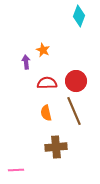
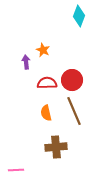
red circle: moved 4 px left, 1 px up
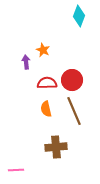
orange semicircle: moved 4 px up
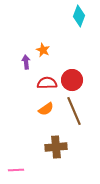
orange semicircle: rotated 112 degrees counterclockwise
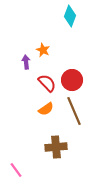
cyan diamond: moved 9 px left
red semicircle: rotated 48 degrees clockwise
pink line: rotated 56 degrees clockwise
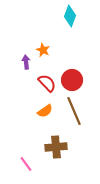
orange semicircle: moved 1 px left, 2 px down
pink line: moved 10 px right, 6 px up
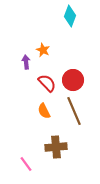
red circle: moved 1 px right
orange semicircle: moved 1 px left; rotated 98 degrees clockwise
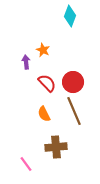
red circle: moved 2 px down
orange semicircle: moved 3 px down
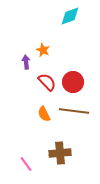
cyan diamond: rotated 50 degrees clockwise
red semicircle: moved 1 px up
brown line: rotated 60 degrees counterclockwise
brown cross: moved 4 px right, 6 px down
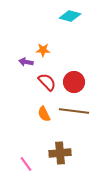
cyan diamond: rotated 35 degrees clockwise
orange star: rotated 24 degrees counterclockwise
purple arrow: rotated 72 degrees counterclockwise
red circle: moved 1 px right
